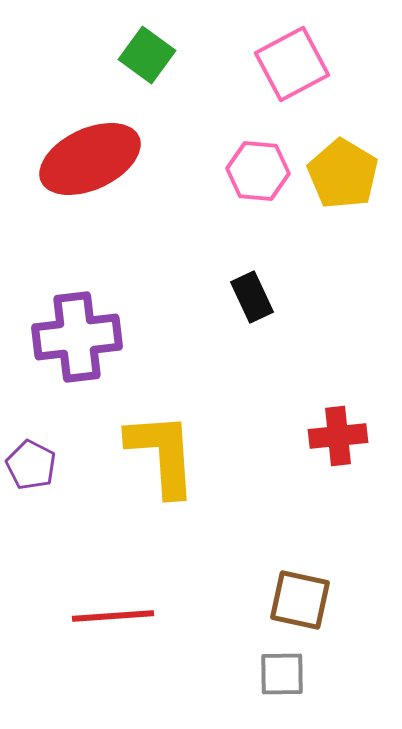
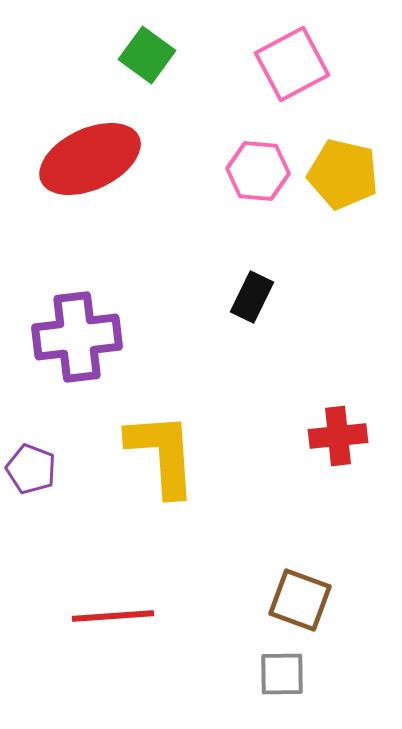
yellow pentagon: rotated 18 degrees counterclockwise
black rectangle: rotated 51 degrees clockwise
purple pentagon: moved 4 px down; rotated 6 degrees counterclockwise
brown square: rotated 8 degrees clockwise
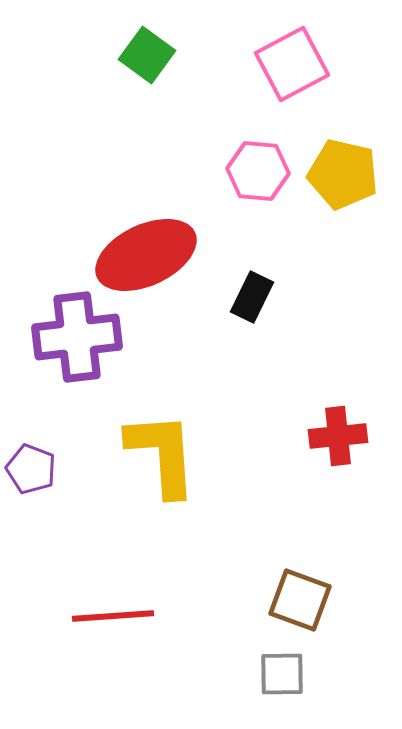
red ellipse: moved 56 px right, 96 px down
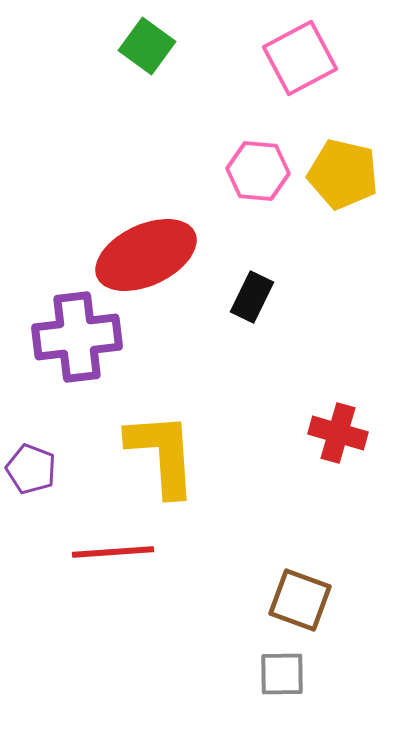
green square: moved 9 px up
pink square: moved 8 px right, 6 px up
red cross: moved 3 px up; rotated 22 degrees clockwise
red line: moved 64 px up
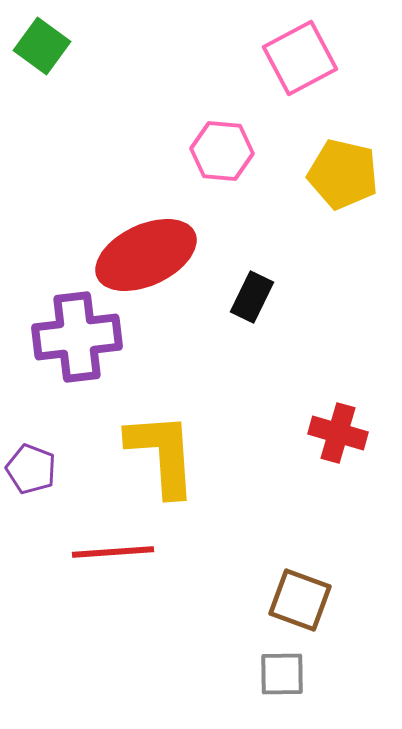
green square: moved 105 px left
pink hexagon: moved 36 px left, 20 px up
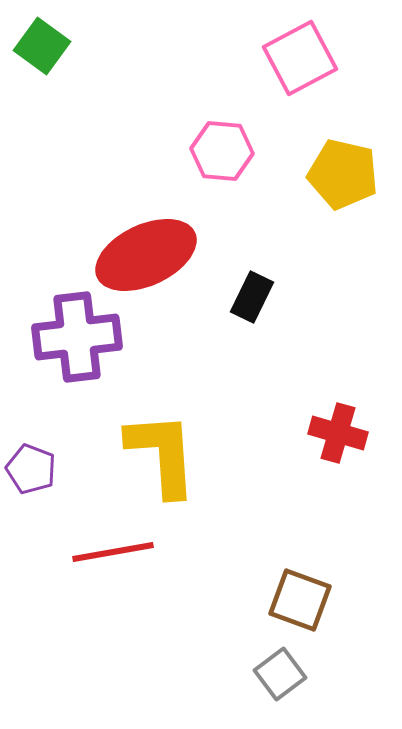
red line: rotated 6 degrees counterclockwise
gray square: moved 2 px left; rotated 36 degrees counterclockwise
